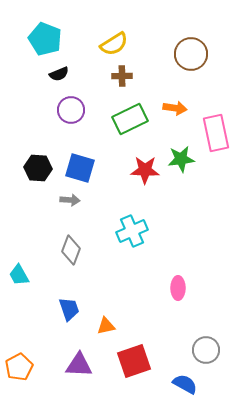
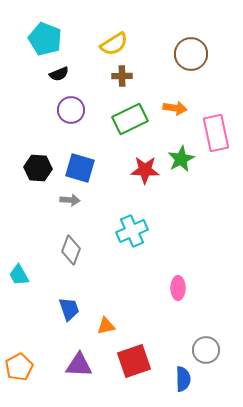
green star: rotated 20 degrees counterclockwise
blue semicircle: moved 2 px left, 5 px up; rotated 60 degrees clockwise
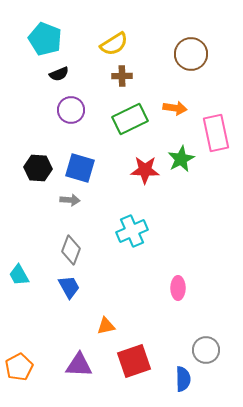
blue trapezoid: moved 22 px up; rotated 10 degrees counterclockwise
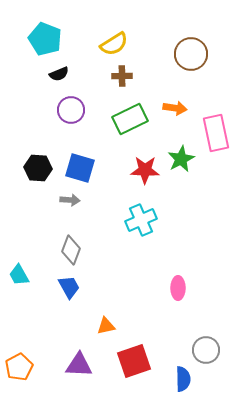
cyan cross: moved 9 px right, 11 px up
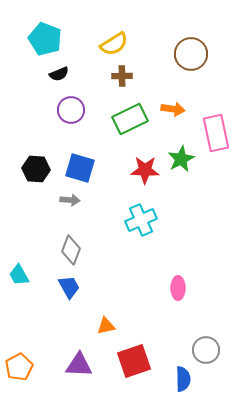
orange arrow: moved 2 px left, 1 px down
black hexagon: moved 2 px left, 1 px down
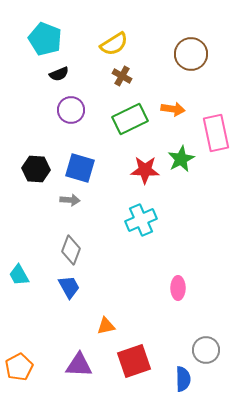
brown cross: rotated 30 degrees clockwise
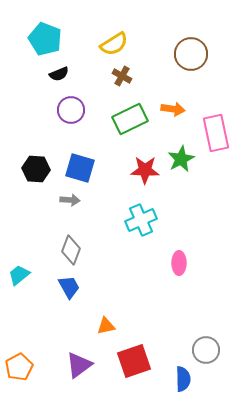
cyan trapezoid: rotated 80 degrees clockwise
pink ellipse: moved 1 px right, 25 px up
purple triangle: rotated 40 degrees counterclockwise
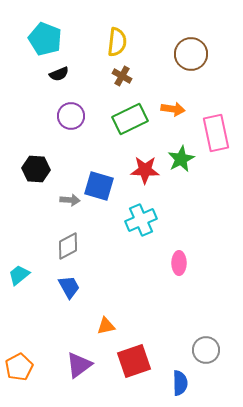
yellow semicircle: moved 3 px right, 2 px up; rotated 52 degrees counterclockwise
purple circle: moved 6 px down
blue square: moved 19 px right, 18 px down
gray diamond: moved 3 px left, 4 px up; rotated 40 degrees clockwise
blue semicircle: moved 3 px left, 4 px down
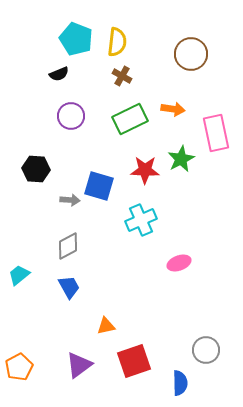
cyan pentagon: moved 31 px right
pink ellipse: rotated 70 degrees clockwise
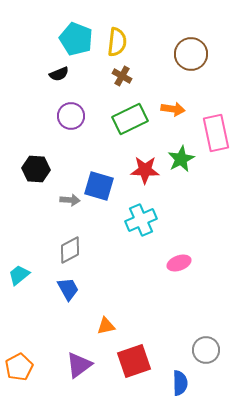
gray diamond: moved 2 px right, 4 px down
blue trapezoid: moved 1 px left, 2 px down
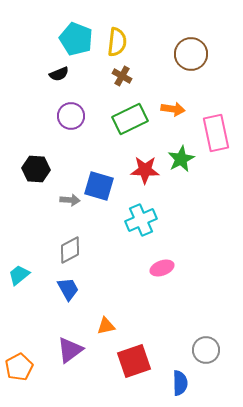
pink ellipse: moved 17 px left, 5 px down
purple triangle: moved 9 px left, 15 px up
